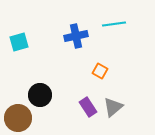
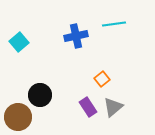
cyan square: rotated 24 degrees counterclockwise
orange square: moved 2 px right, 8 px down; rotated 21 degrees clockwise
brown circle: moved 1 px up
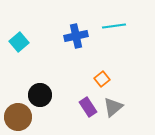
cyan line: moved 2 px down
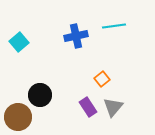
gray triangle: rotated 10 degrees counterclockwise
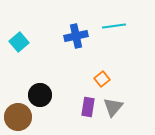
purple rectangle: rotated 42 degrees clockwise
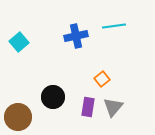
black circle: moved 13 px right, 2 px down
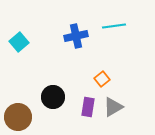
gray triangle: rotated 20 degrees clockwise
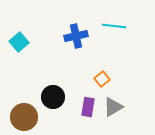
cyan line: rotated 15 degrees clockwise
brown circle: moved 6 px right
